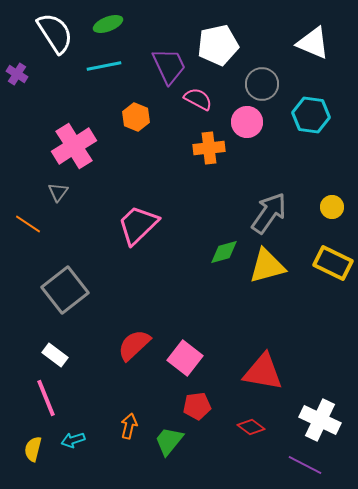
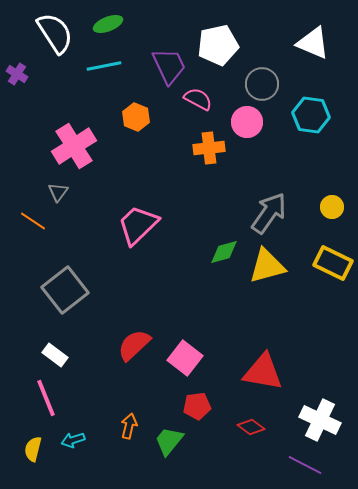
orange line: moved 5 px right, 3 px up
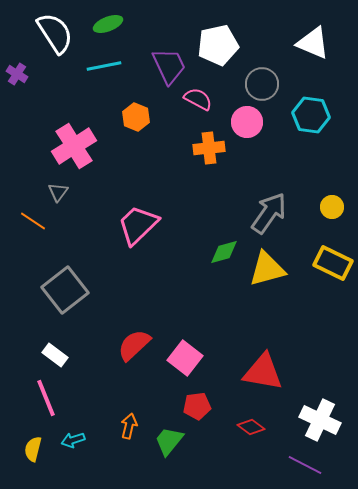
yellow triangle: moved 3 px down
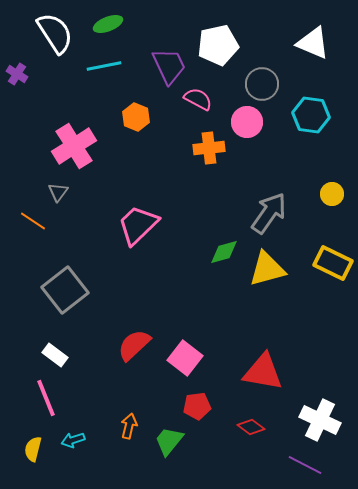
yellow circle: moved 13 px up
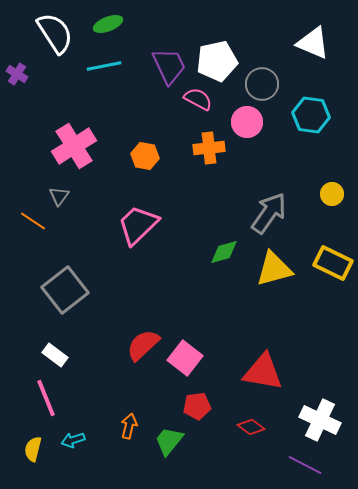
white pentagon: moved 1 px left, 16 px down
orange hexagon: moved 9 px right, 39 px down; rotated 12 degrees counterclockwise
gray triangle: moved 1 px right, 4 px down
yellow triangle: moved 7 px right
red semicircle: moved 9 px right
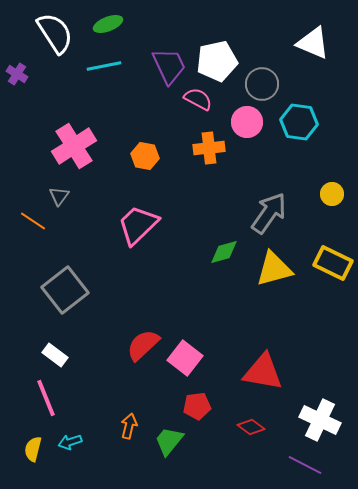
cyan hexagon: moved 12 px left, 7 px down
cyan arrow: moved 3 px left, 2 px down
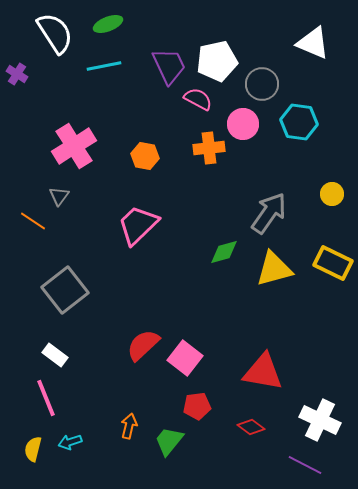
pink circle: moved 4 px left, 2 px down
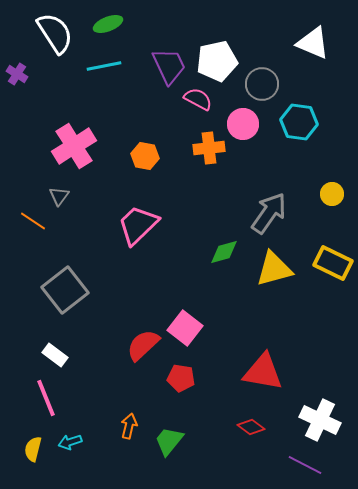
pink square: moved 30 px up
red pentagon: moved 16 px left, 28 px up; rotated 16 degrees clockwise
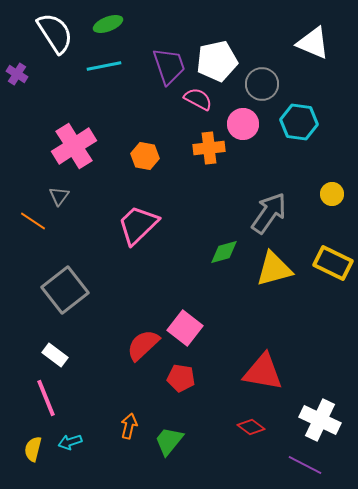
purple trapezoid: rotated 6 degrees clockwise
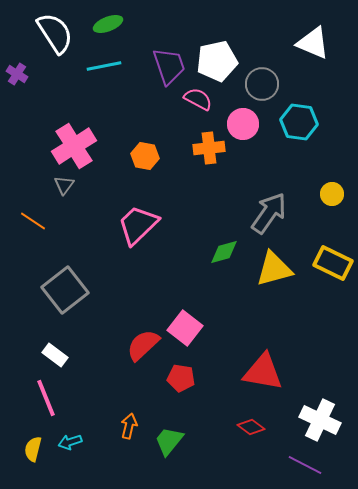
gray triangle: moved 5 px right, 11 px up
